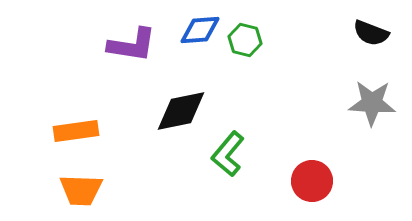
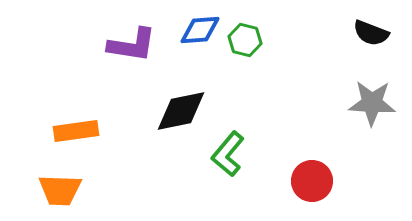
orange trapezoid: moved 21 px left
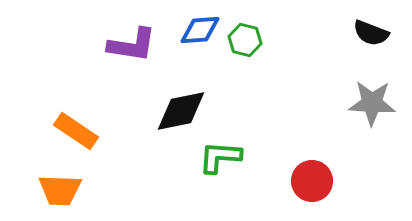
orange rectangle: rotated 42 degrees clockwise
green L-shape: moved 8 px left, 3 px down; rotated 54 degrees clockwise
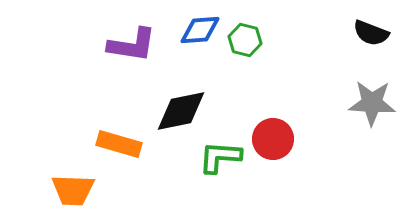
orange rectangle: moved 43 px right, 13 px down; rotated 18 degrees counterclockwise
red circle: moved 39 px left, 42 px up
orange trapezoid: moved 13 px right
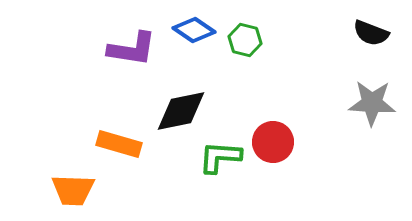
blue diamond: moved 6 px left; rotated 39 degrees clockwise
purple L-shape: moved 4 px down
red circle: moved 3 px down
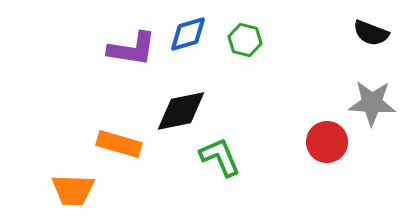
blue diamond: moved 6 px left, 4 px down; rotated 51 degrees counterclockwise
red circle: moved 54 px right
green L-shape: rotated 63 degrees clockwise
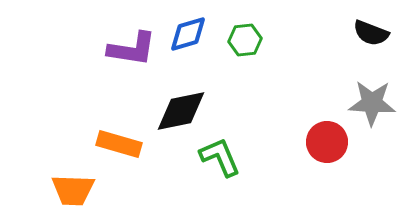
green hexagon: rotated 20 degrees counterclockwise
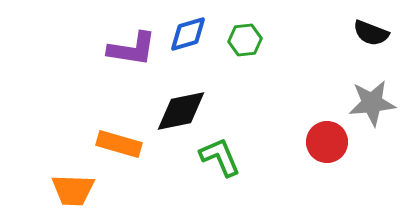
gray star: rotated 9 degrees counterclockwise
